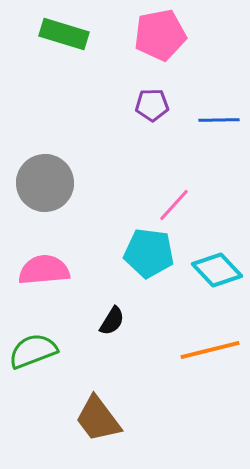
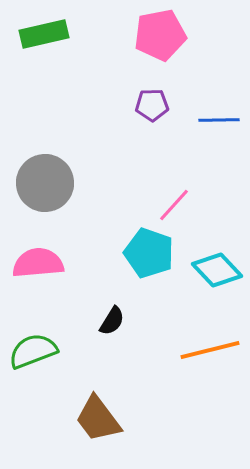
green rectangle: moved 20 px left; rotated 30 degrees counterclockwise
cyan pentagon: rotated 12 degrees clockwise
pink semicircle: moved 6 px left, 7 px up
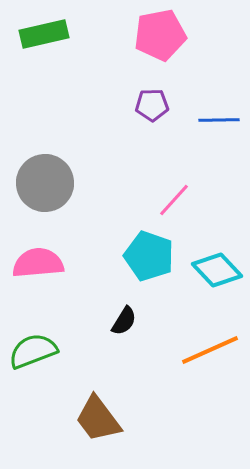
pink line: moved 5 px up
cyan pentagon: moved 3 px down
black semicircle: moved 12 px right
orange line: rotated 10 degrees counterclockwise
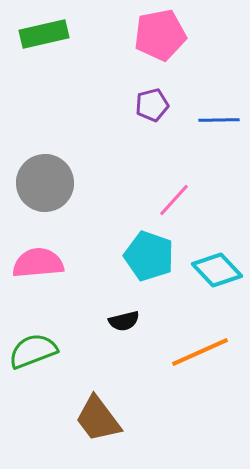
purple pentagon: rotated 12 degrees counterclockwise
black semicircle: rotated 44 degrees clockwise
orange line: moved 10 px left, 2 px down
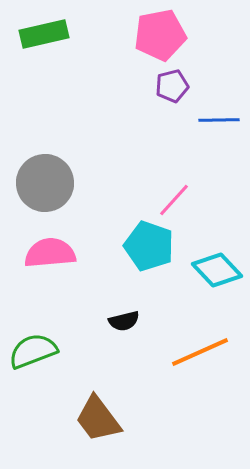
purple pentagon: moved 20 px right, 19 px up
cyan pentagon: moved 10 px up
pink semicircle: moved 12 px right, 10 px up
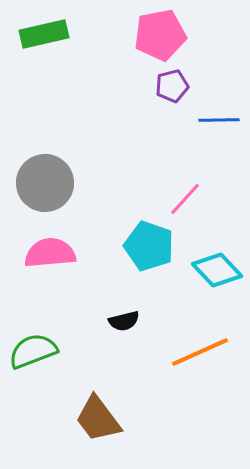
pink line: moved 11 px right, 1 px up
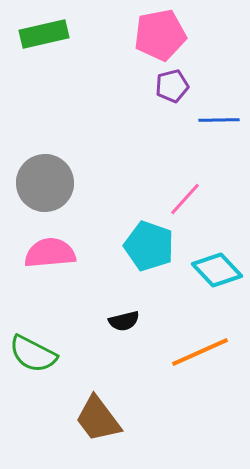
green semicircle: moved 3 px down; rotated 132 degrees counterclockwise
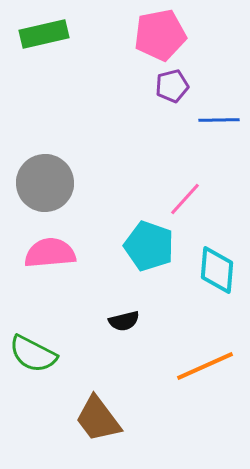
cyan diamond: rotated 48 degrees clockwise
orange line: moved 5 px right, 14 px down
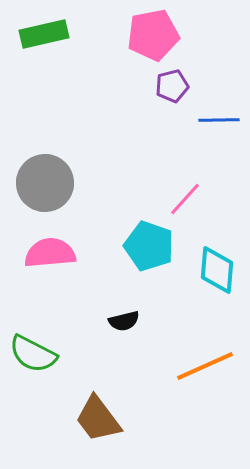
pink pentagon: moved 7 px left
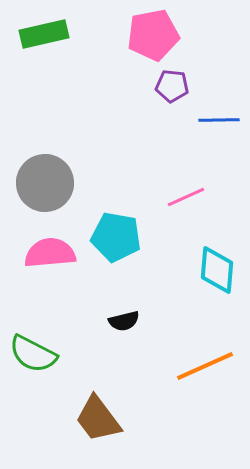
purple pentagon: rotated 20 degrees clockwise
pink line: moved 1 px right, 2 px up; rotated 24 degrees clockwise
cyan pentagon: moved 33 px left, 9 px up; rotated 9 degrees counterclockwise
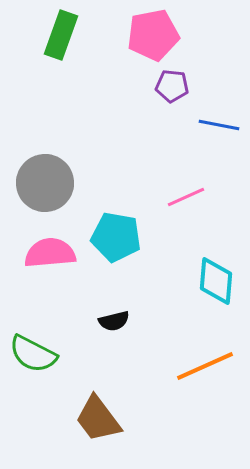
green rectangle: moved 17 px right, 1 px down; rotated 57 degrees counterclockwise
blue line: moved 5 px down; rotated 12 degrees clockwise
cyan diamond: moved 1 px left, 11 px down
black semicircle: moved 10 px left
